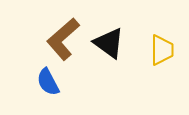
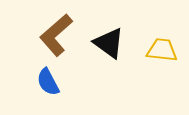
brown L-shape: moved 7 px left, 4 px up
yellow trapezoid: rotated 84 degrees counterclockwise
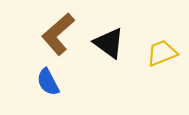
brown L-shape: moved 2 px right, 1 px up
yellow trapezoid: moved 3 px down; rotated 28 degrees counterclockwise
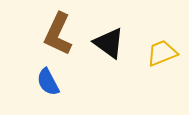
brown L-shape: rotated 24 degrees counterclockwise
